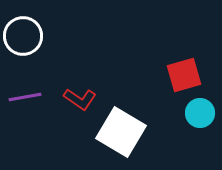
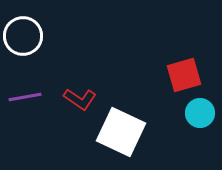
white square: rotated 6 degrees counterclockwise
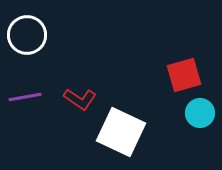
white circle: moved 4 px right, 1 px up
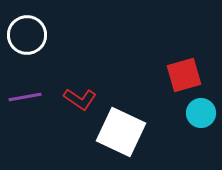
cyan circle: moved 1 px right
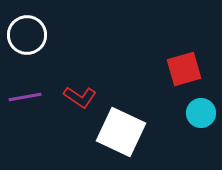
red square: moved 6 px up
red L-shape: moved 2 px up
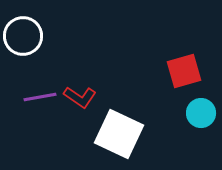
white circle: moved 4 px left, 1 px down
red square: moved 2 px down
purple line: moved 15 px right
white square: moved 2 px left, 2 px down
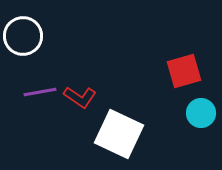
purple line: moved 5 px up
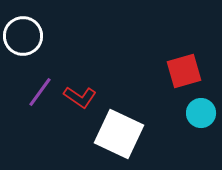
purple line: rotated 44 degrees counterclockwise
